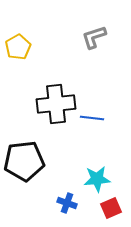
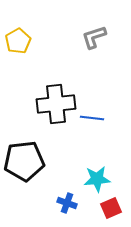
yellow pentagon: moved 6 px up
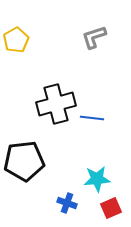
yellow pentagon: moved 2 px left, 1 px up
black cross: rotated 9 degrees counterclockwise
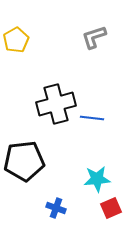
blue cross: moved 11 px left, 5 px down
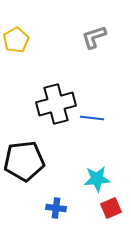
blue cross: rotated 12 degrees counterclockwise
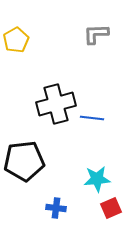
gray L-shape: moved 2 px right, 3 px up; rotated 16 degrees clockwise
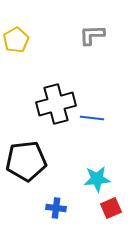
gray L-shape: moved 4 px left, 1 px down
black pentagon: moved 2 px right
